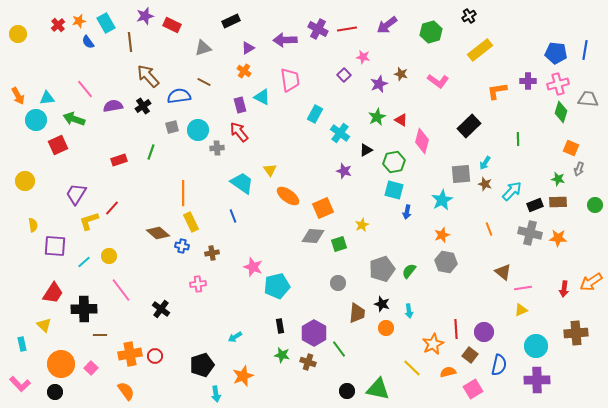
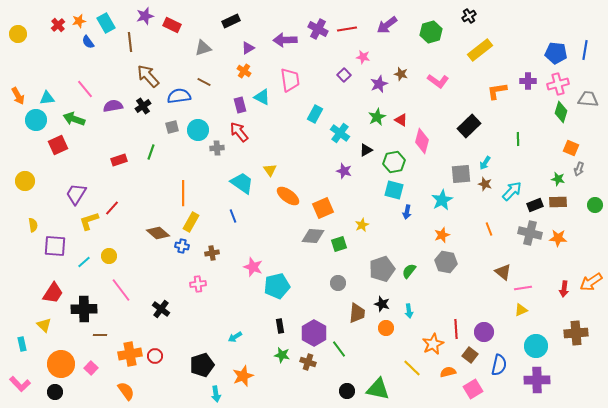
yellow rectangle at (191, 222): rotated 54 degrees clockwise
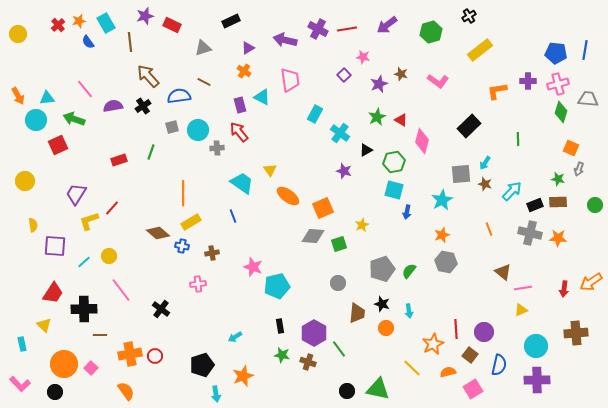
purple arrow at (285, 40): rotated 15 degrees clockwise
yellow rectangle at (191, 222): rotated 30 degrees clockwise
orange circle at (61, 364): moved 3 px right
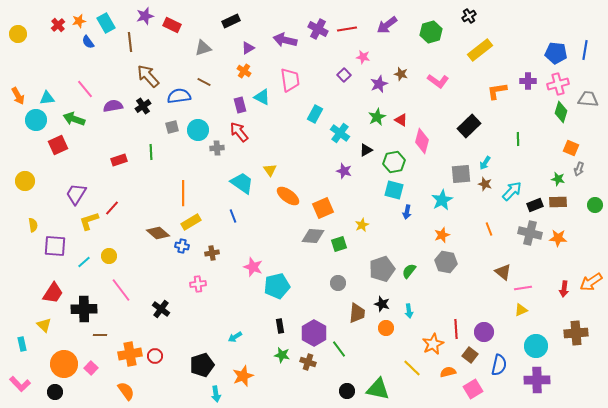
green line at (151, 152): rotated 21 degrees counterclockwise
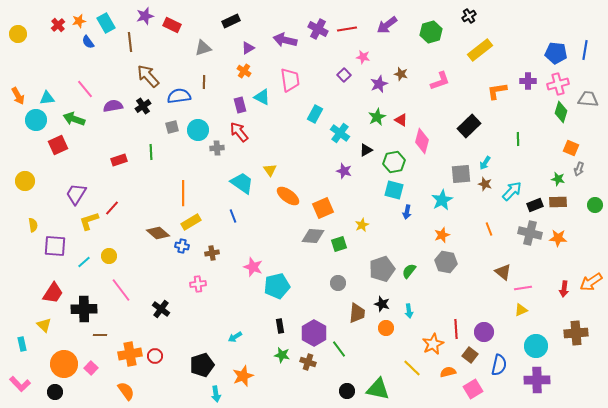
pink L-shape at (438, 81): moved 2 px right; rotated 55 degrees counterclockwise
brown line at (204, 82): rotated 64 degrees clockwise
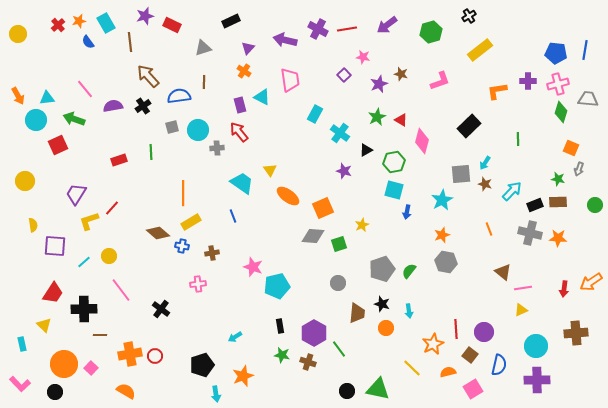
purple triangle at (248, 48): rotated 16 degrees counterclockwise
orange semicircle at (126, 391): rotated 24 degrees counterclockwise
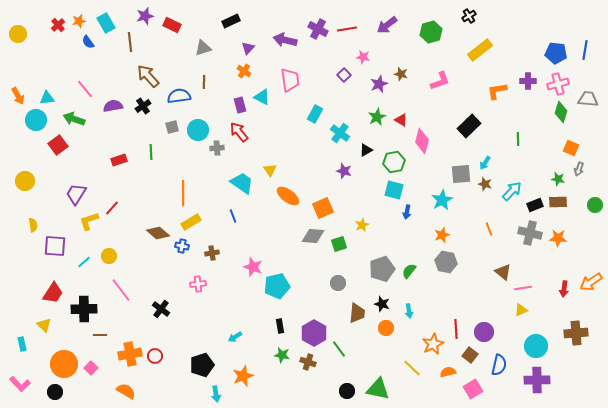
red square at (58, 145): rotated 12 degrees counterclockwise
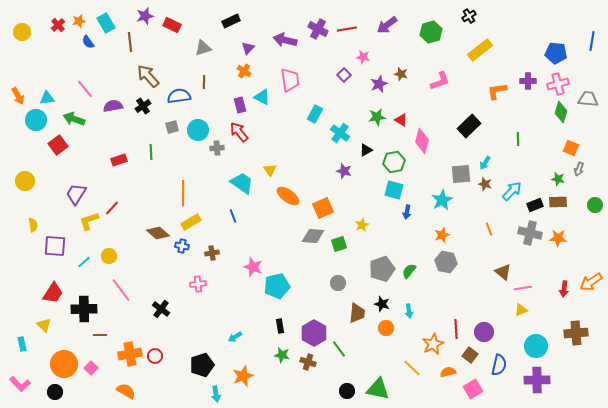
yellow circle at (18, 34): moved 4 px right, 2 px up
blue line at (585, 50): moved 7 px right, 9 px up
green star at (377, 117): rotated 18 degrees clockwise
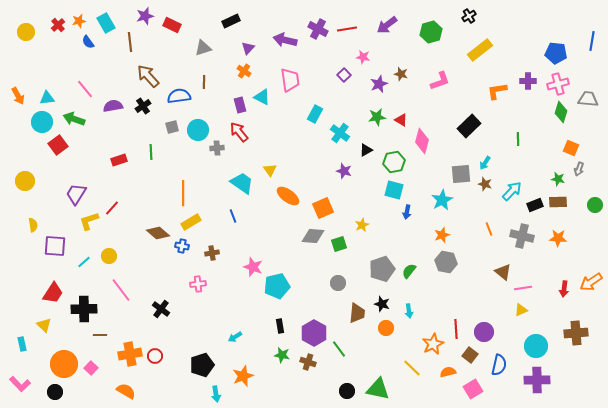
yellow circle at (22, 32): moved 4 px right
cyan circle at (36, 120): moved 6 px right, 2 px down
gray cross at (530, 233): moved 8 px left, 3 px down
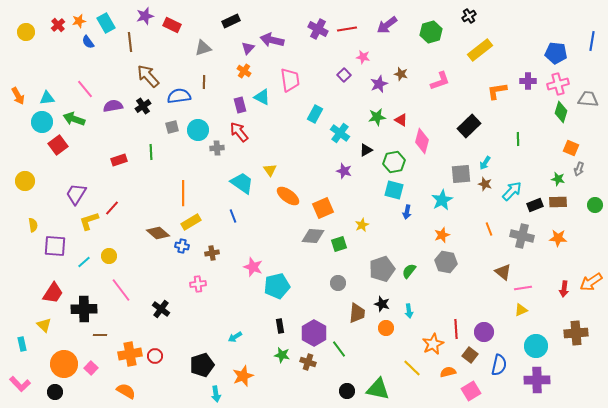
purple arrow at (285, 40): moved 13 px left
pink square at (473, 389): moved 2 px left, 2 px down
